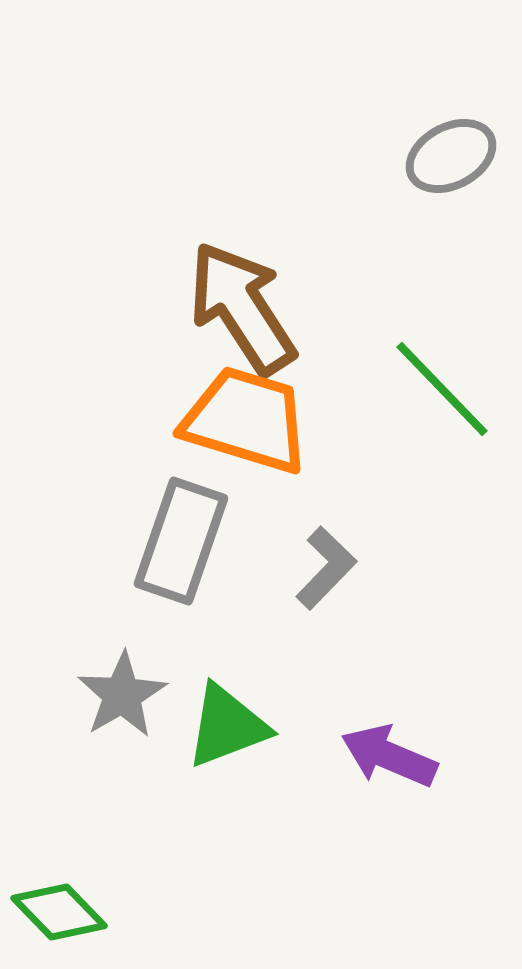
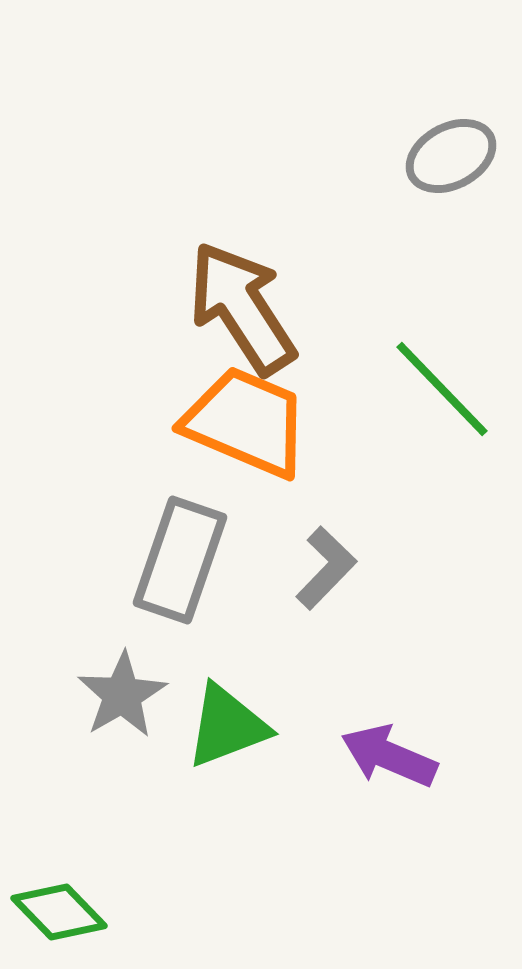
orange trapezoid: moved 2 px down; rotated 6 degrees clockwise
gray rectangle: moved 1 px left, 19 px down
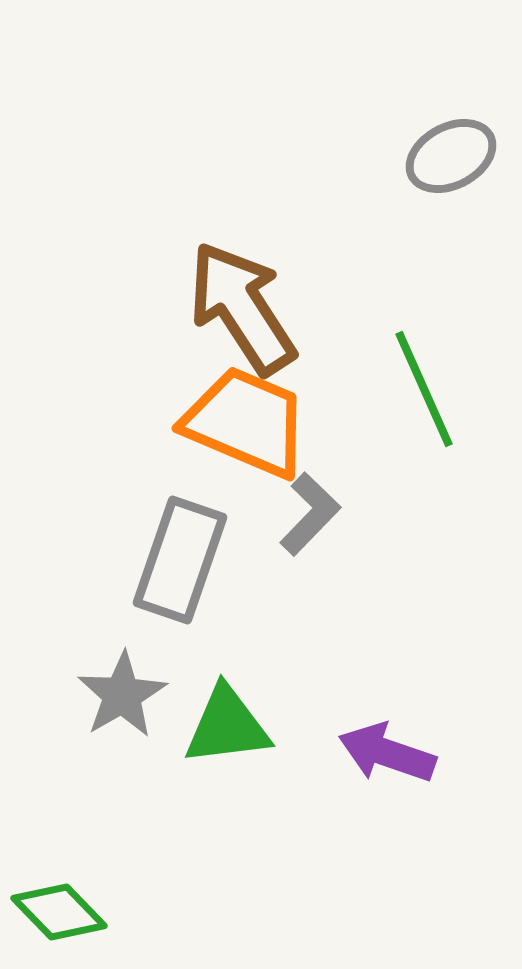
green line: moved 18 px left; rotated 20 degrees clockwise
gray L-shape: moved 16 px left, 54 px up
green triangle: rotated 14 degrees clockwise
purple arrow: moved 2 px left, 3 px up; rotated 4 degrees counterclockwise
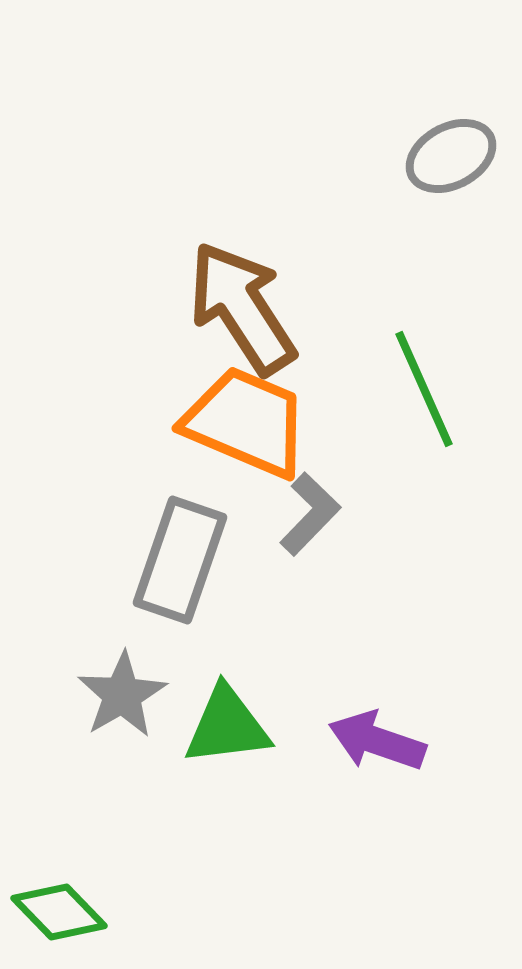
purple arrow: moved 10 px left, 12 px up
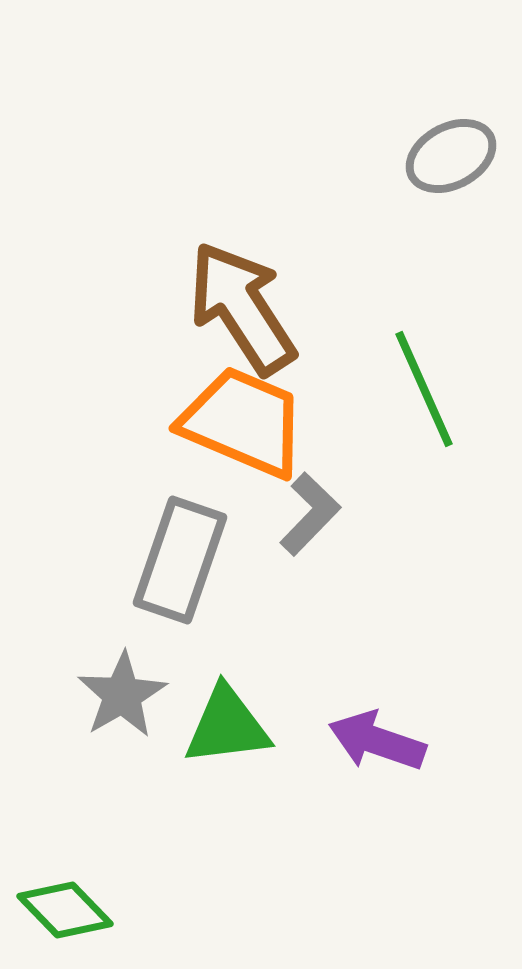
orange trapezoid: moved 3 px left
green diamond: moved 6 px right, 2 px up
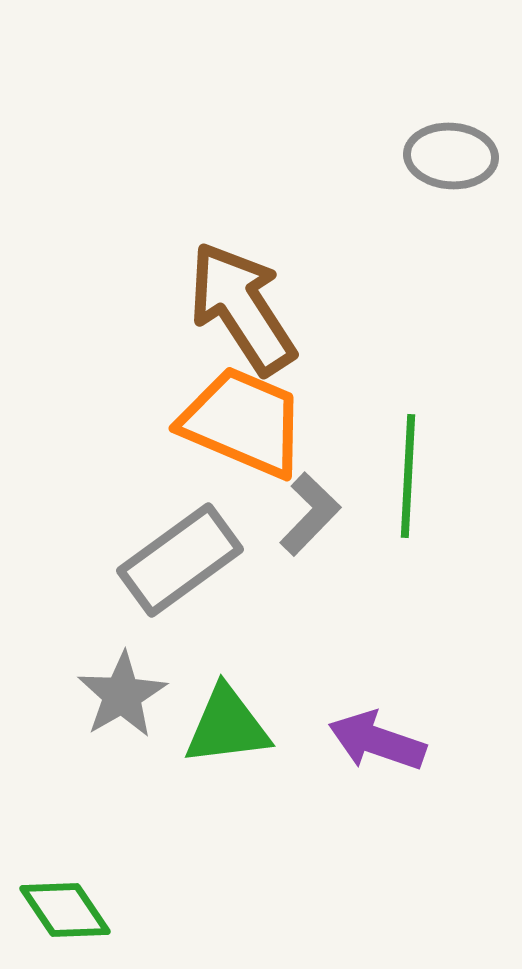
gray ellipse: rotated 32 degrees clockwise
green line: moved 16 px left, 87 px down; rotated 27 degrees clockwise
gray rectangle: rotated 35 degrees clockwise
green diamond: rotated 10 degrees clockwise
